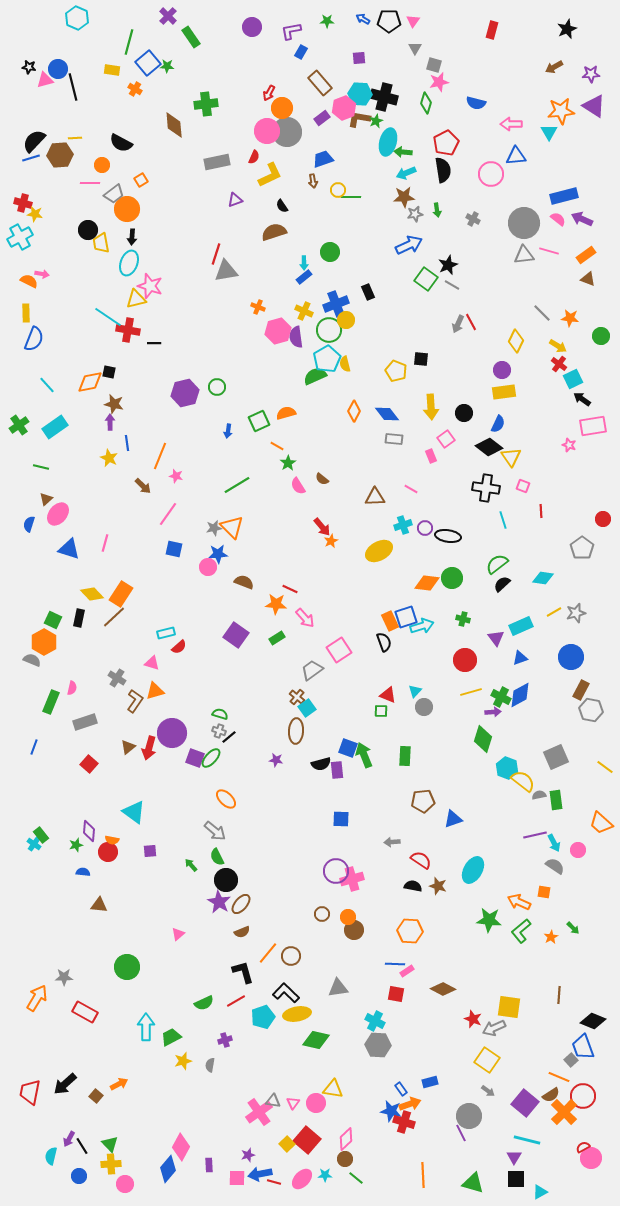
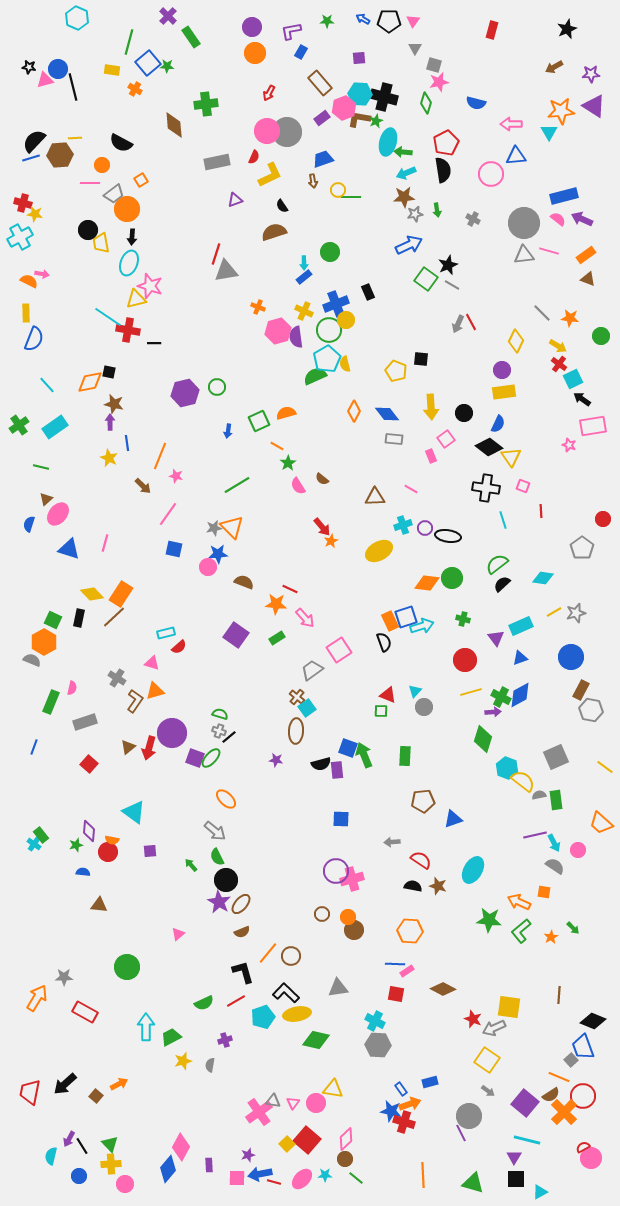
orange circle at (282, 108): moved 27 px left, 55 px up
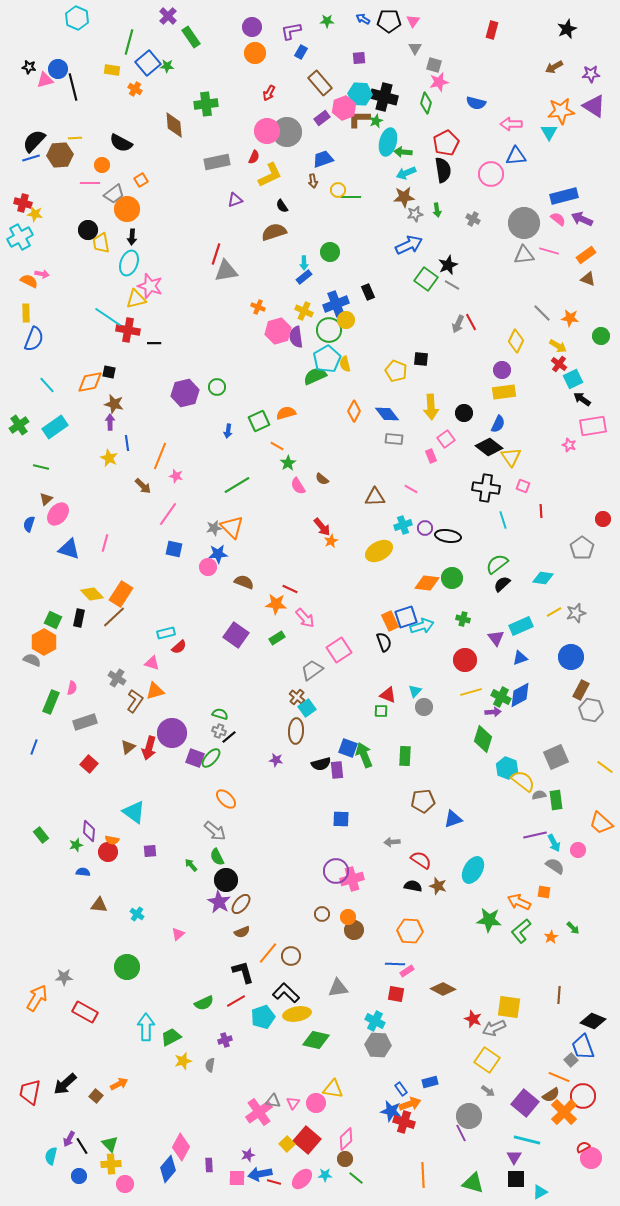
brown L-shape at (359, 119): rotated 10 degrees counterclockwise
cyan cross at (34, 844): moved 103 px right, 70 px down
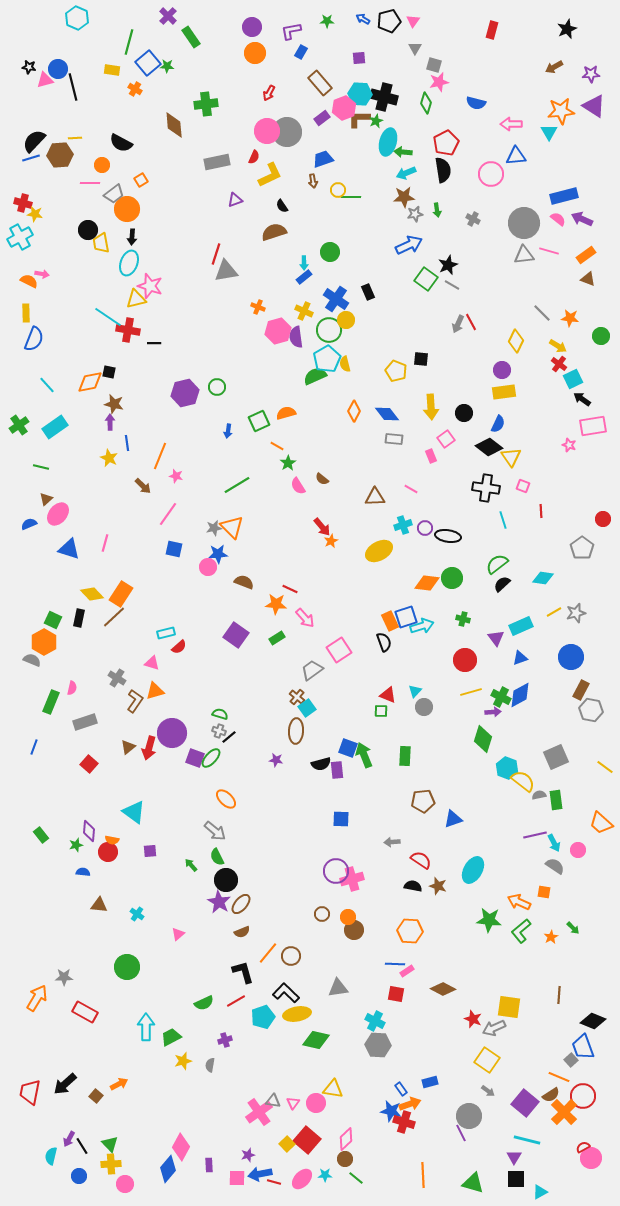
black pentagon at (389, 21): rotated 15 degrees counterclockwise
blue cross at (336, 304): moved 5 px up; rotated 35 degrees counterclockwise
blue semicircle at (29, 524): rotated 49 degrees clockwise
